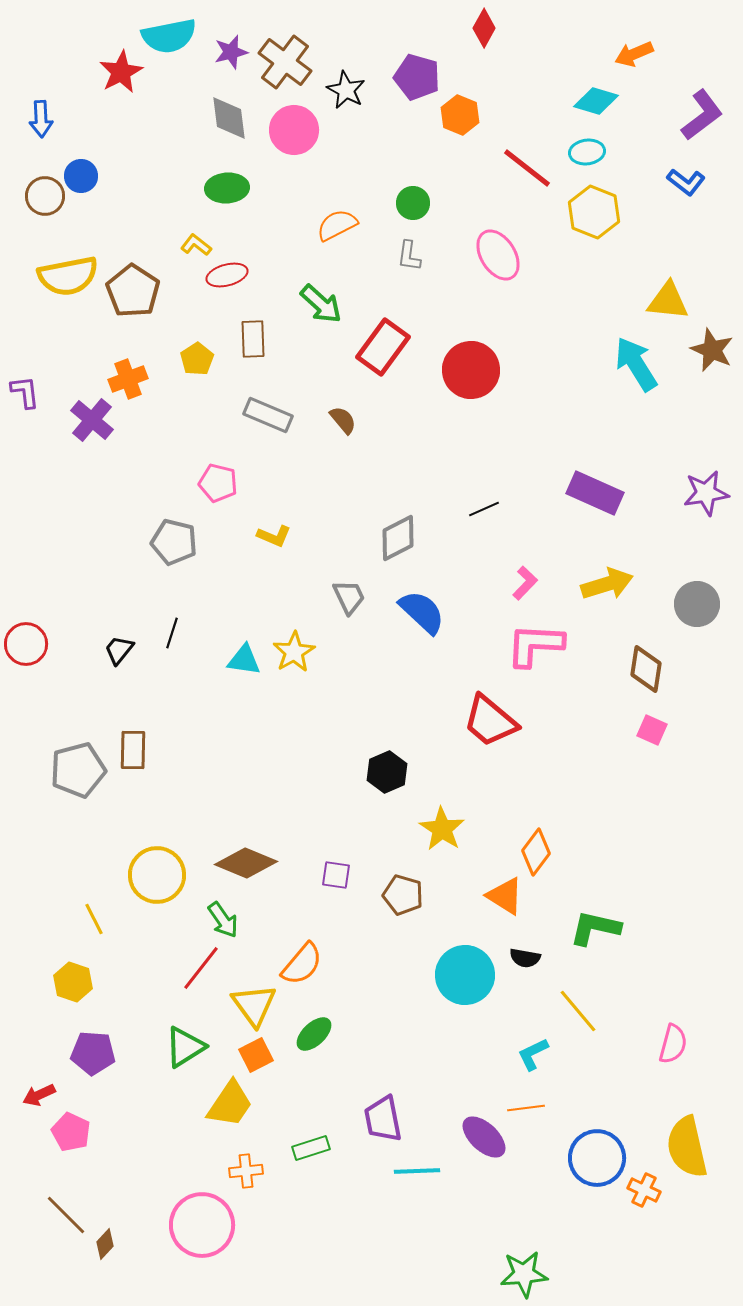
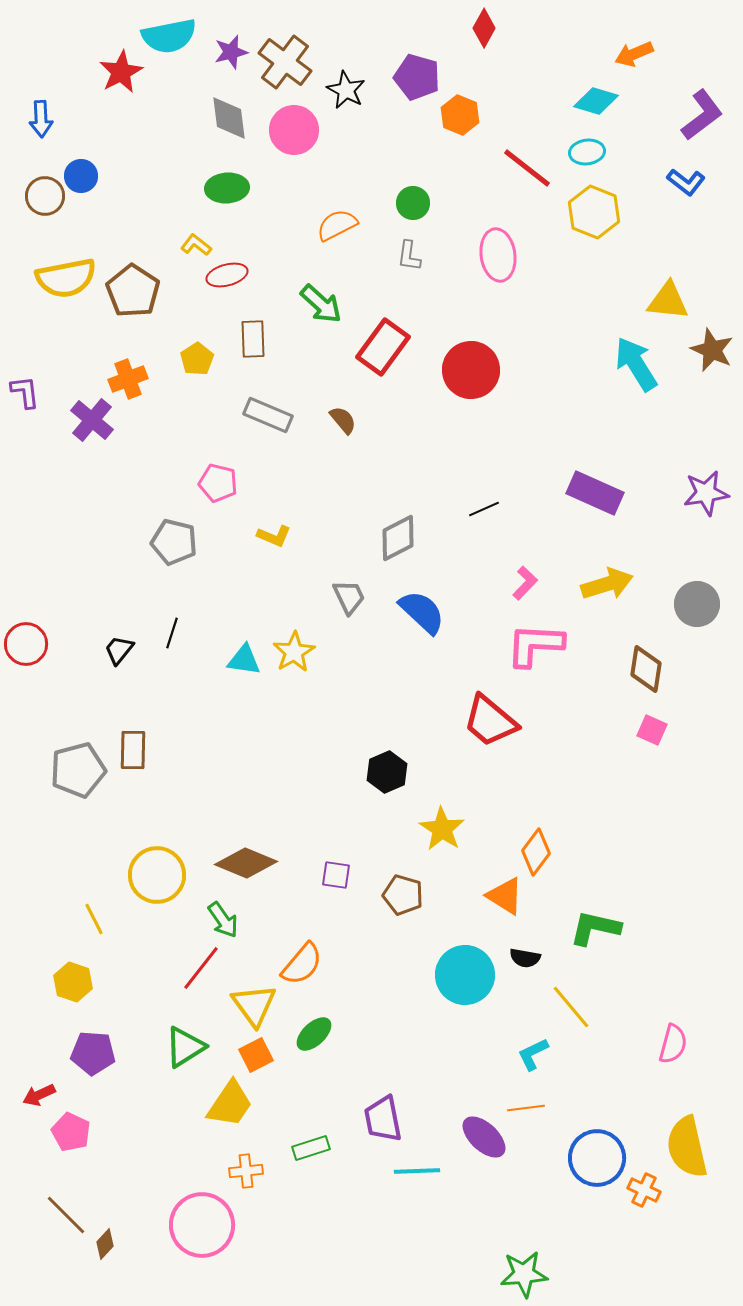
pink ellipse at (498, 255): rotated 24 degrees clockwise
yellow semicircle at (68, 276): moved 2 px left, 2 px down
yellow line at (578, 1011): moved 7 px left, 4 px up
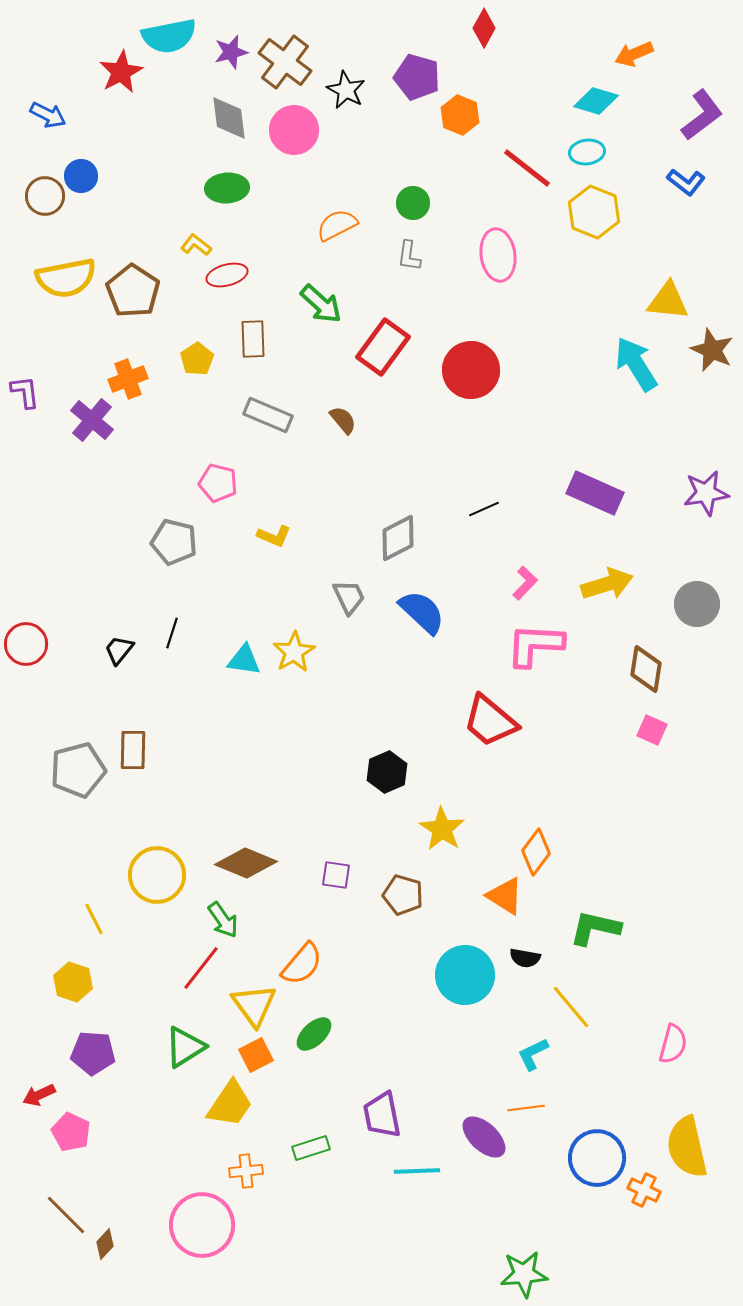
blue arrow at (41, 119): moved 7 px right, 4 px up; rotated 60 degrees counterclockwise
purple trapezoid at (383, 1119): moved 1 px left, 4 px up
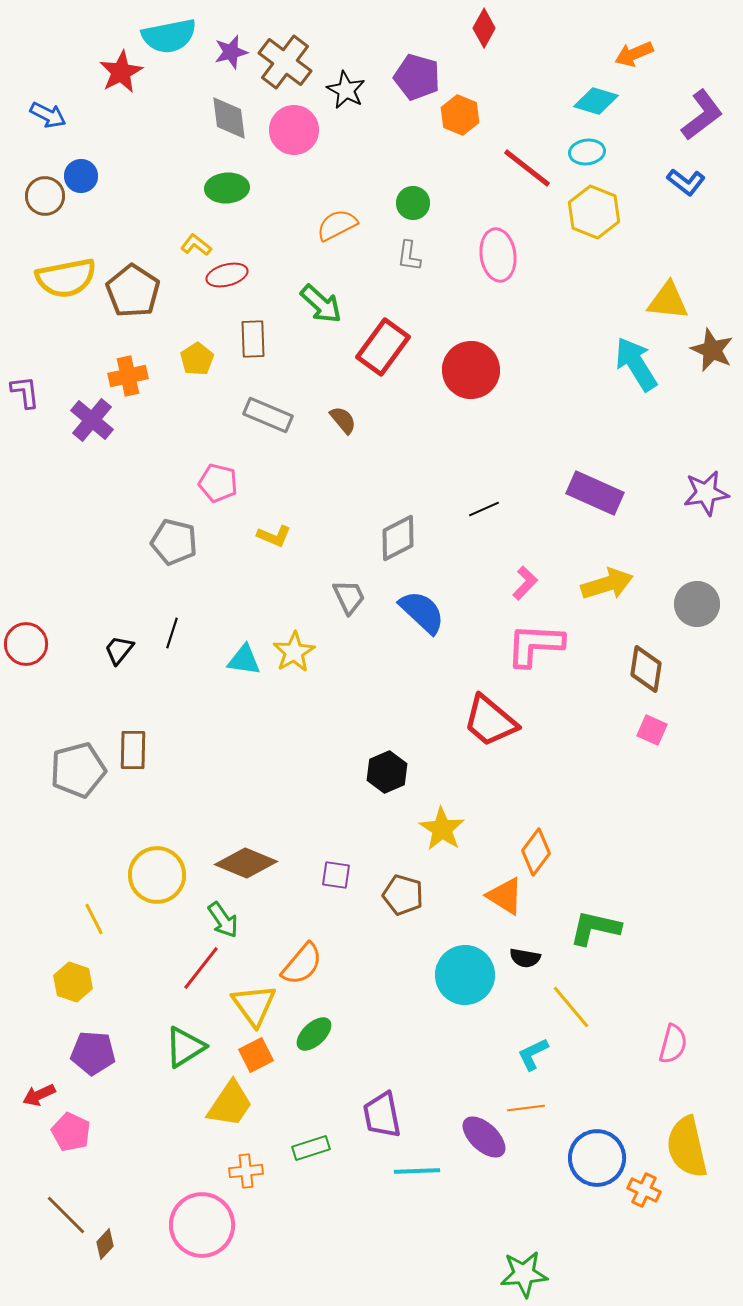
orange cross at (128, 379): moved 3 px up; rotated 9 degrees clockwise
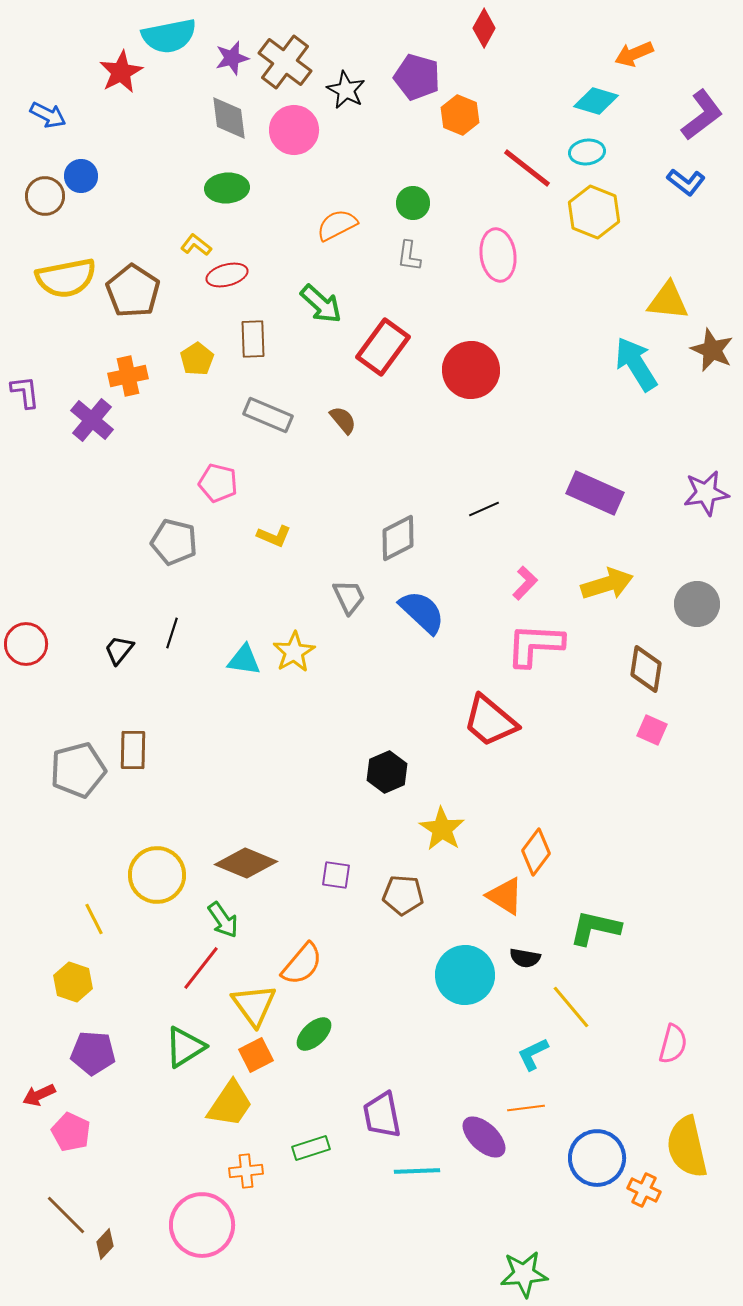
purple star at (231, 52): moved 1 px right, 6 px down
brown pentagon at (403, 895): rotated 12 degrees counterclockwise
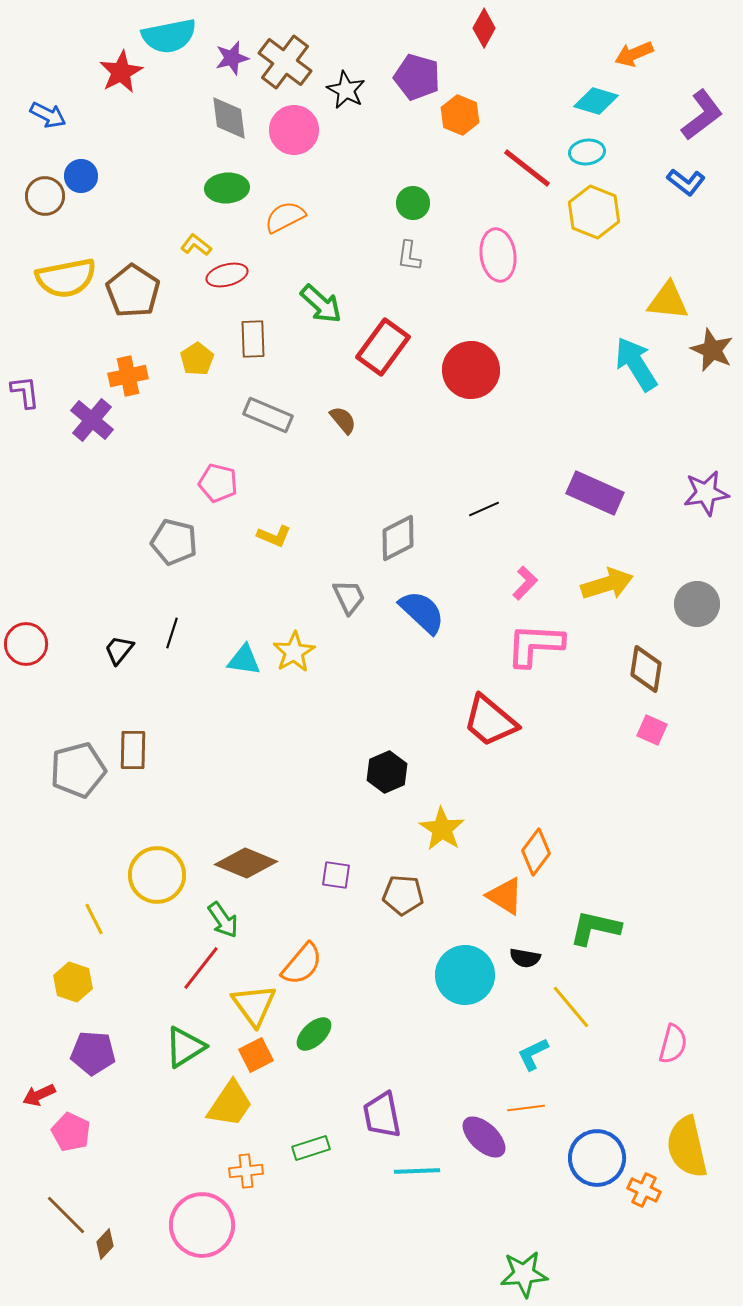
orange semicircle at (337, 225): moved 52 px left, 8 px up
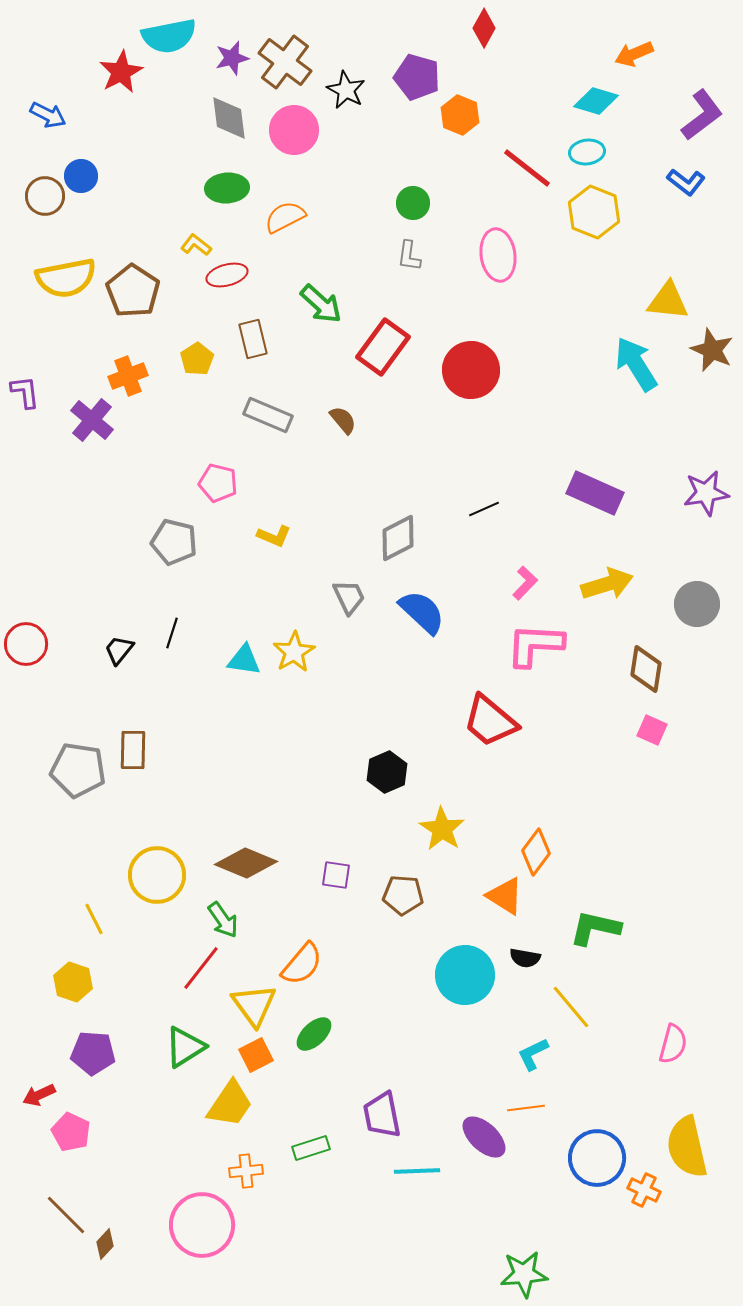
brown rectangle at (253, 339): rotated 12 degrees counterclockwise
orange cross at (128, 376): rotated 9 degrees counterclockwise
gray pentagon at (78, 770): rotated 24 degrees clockwise
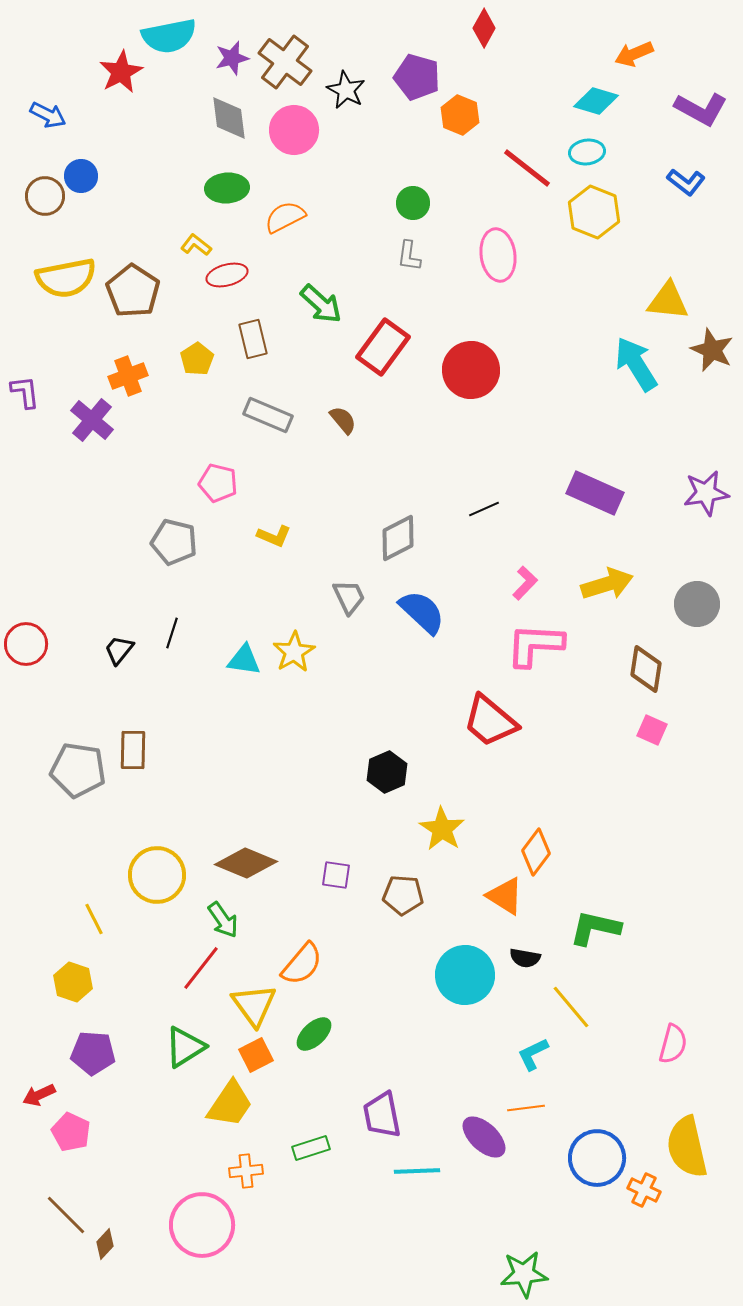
purple L-shape at (702, 115): moved 1 px left, 6 px up; rotated 66 degrees clockwise
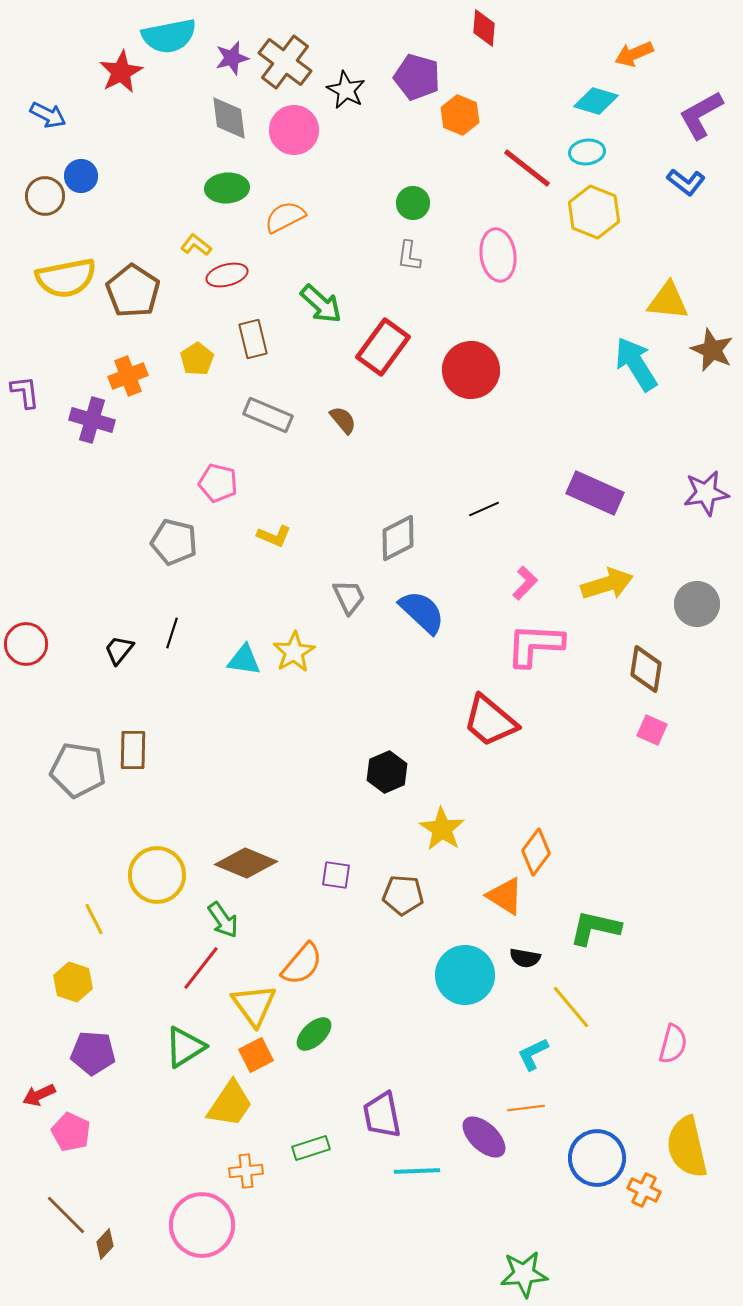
red diamond at (484, 28): rotated 24 degrees counterclockwise
purple L-shape at (701, 109): moved 6 px down; rotated 122 degrees clockwise
purple cross at (92, 420): rotated 24 degrees counterclockwise
